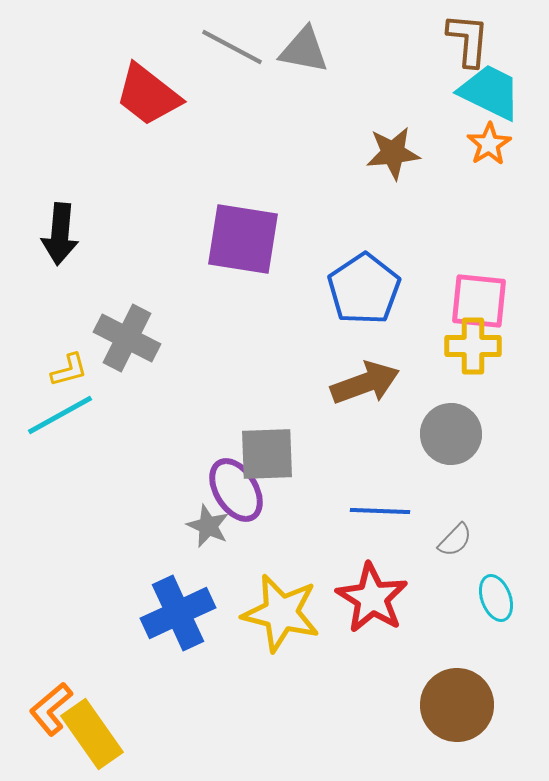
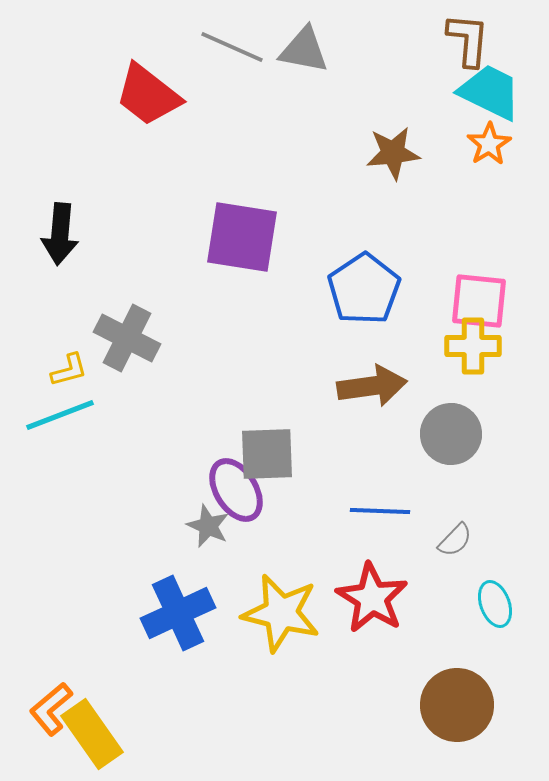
gray line: rotated 4 degrees counterclockwise
purple square: moved 1 px left, 2 px up
brown arrow: moved 7 px right, 3 px down; rotated 12 degrees clockwise
cyan line: rotated 8 degrees clockwise
cyan ellipse: moved 1 px left, 6 px down
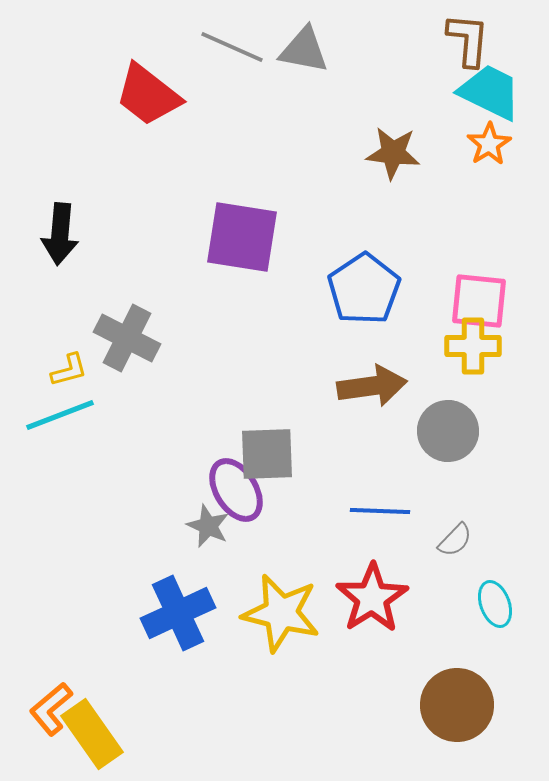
brown star: rotated 12 degrees clockwise
gray circle: moved 3 px left, 3 px up
red star: rotated 8 degrees clockwise
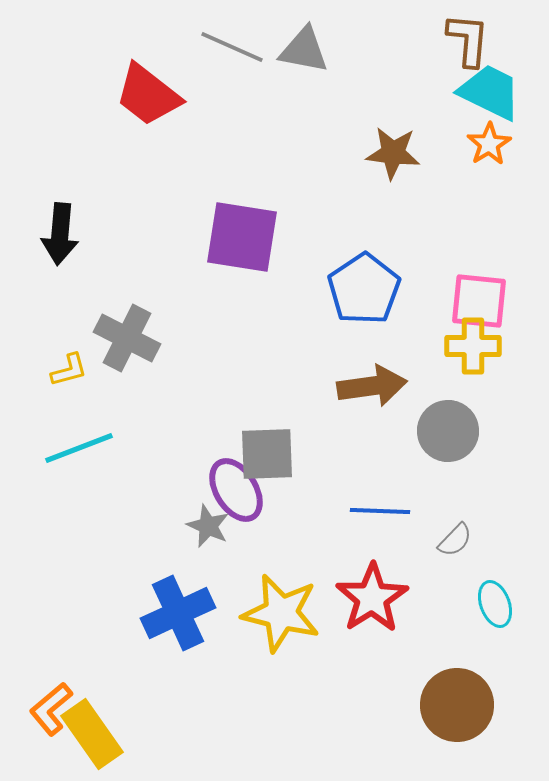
cyan line: moved 19 px right, 33 px down
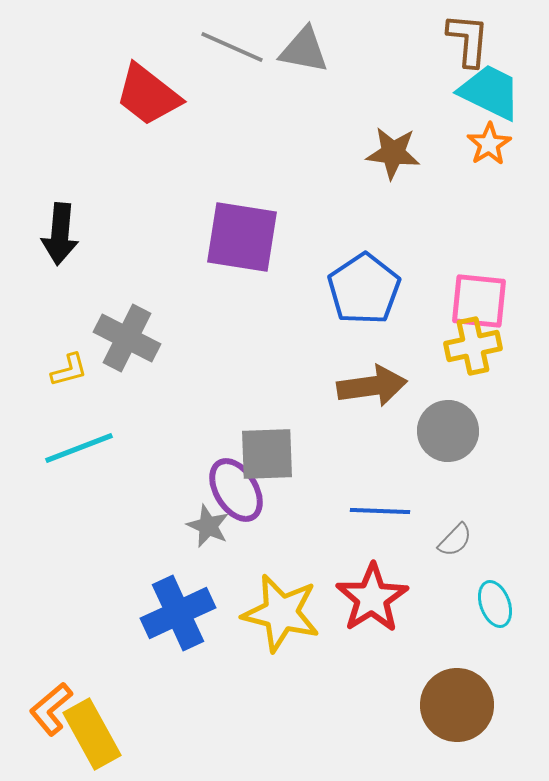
yellow cross: rotated 12 degrees counterclockwise
yellow rectangle: rotated 6 degrees clockwise
